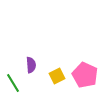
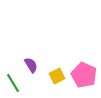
purple semicircle: rotated 28 degrees counterclockwise
pink pentagon: moved 1 px left
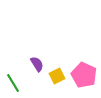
purple semicircle: moved 6 px right, 1 px up
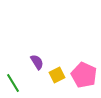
purple semicircle: moved 2 px up
yellow square: moved 1 px up
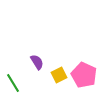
yellow square: moved 2 px right
